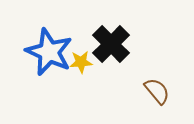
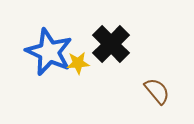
yellow star: moved 3 px left, 1 px down
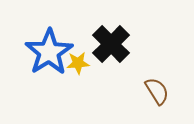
blue star: rotated 15 degrees clockwise
brown semicircle: rotated 8 degrees clockwise
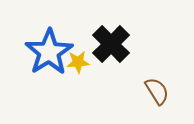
yellow star: moved 1 px up
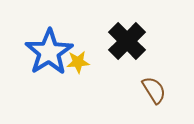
black cross: moved 16 px right, 3 px up
brown semicircle: moved 3 px left, 1 px up
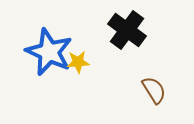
black cross: moved 11 px up; rotated 9 degrees counterclockwise
blue star: rotated 15 degrees counterclockwise
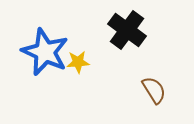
blue star: moved 4 px left
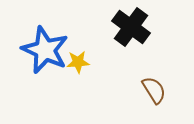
black cross: moved 4 px right, 3 px up
blue star: moved 2 px up
